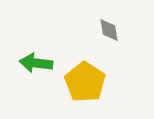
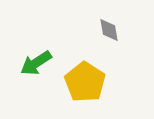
green arrow: rotated 40 degrees counterclockwise
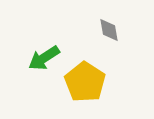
green arrow: moved 8 px right, 5 px up
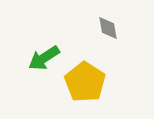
gray diamond: moved 1 px left, 2 px up
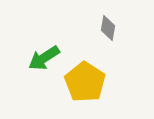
gray diamond: rotated 20 degrees clockwise
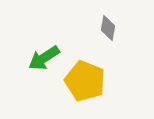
yellow pentagon: moved 1 px up; rotated 12 degrees counterclockwise
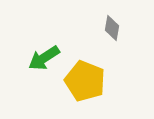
gray diamond: moved 4 px right
